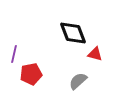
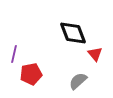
red triangle: rotated 35 degrees clockwise
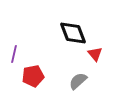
red pentagon: moved 2 px right, 2 px down
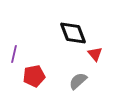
red pentagon: moved 1 px right
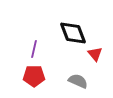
purple line: moved 20 px right, 5 px up
red pentagon: rotated 10 degrees clockwise
gray semicircle: rotated 66 degrees clockwise
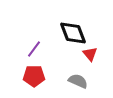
purple line: rotated 24 degrees clockwise
red triangle: moved 5 px left
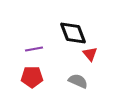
purple line: rotated 42 degrees clockwise
red pentagon: moved 2 px left, 1 px down
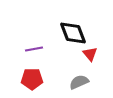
red pentagon: moved 2 px down
gray semicircle: moved 1 px right, 1 px down; rotated 48 degrees counterclockwise
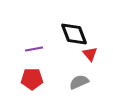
black diamond: moved 1 px right, 1 px down
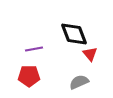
red pentagon: moved 3 px left, 3 px up
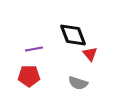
black diamond: moved 1 px left, 1 px down
gray semicircle: moved 1 px left, 1 px down; rotated 138 degrees counterclockwise
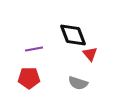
red pentagon: moved 2 px down
